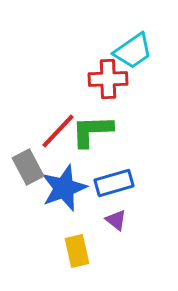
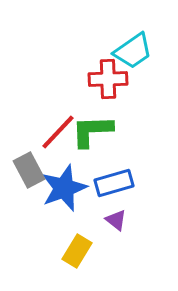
red line: moved 1 px down
gray rectangle: moved 1 px right, 3 px down
yellow rectangle: rotated 44 degrees clockwise
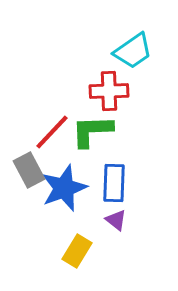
red cross: moved 1 px right, 12 px down
red line: moved 6 px left
blue rectangle: rotated 72 degrees counterclockwise
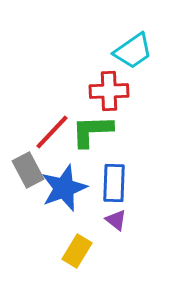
gray rectangle: moved 1 px left
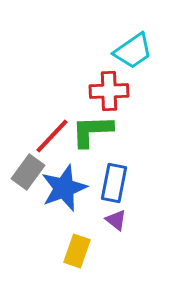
red line: moved 4 px down
gray rectangle: moved 2 px down; rotated 64 degrees clockwise
blue rectangle: rotated 9 degrees clockwise
yellow rectangle: rotated 12 degrees counterclockwise
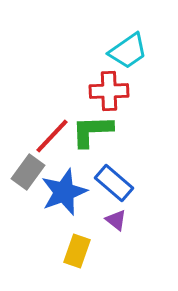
cyan trapezoid: moved 5 px left
blue rectangle: rotated 60 degrees counterclockwise
blue star: moved 4 px down
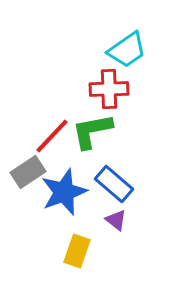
cyan trapezoid: moved 1 px left, 1 px up
red cross: moved 2 px up
green L-shape: rotated 9 degrees counterclockwise
gray rectangle: rotated 20 degrees clockwise
blue rectangle: moved 1 px down
